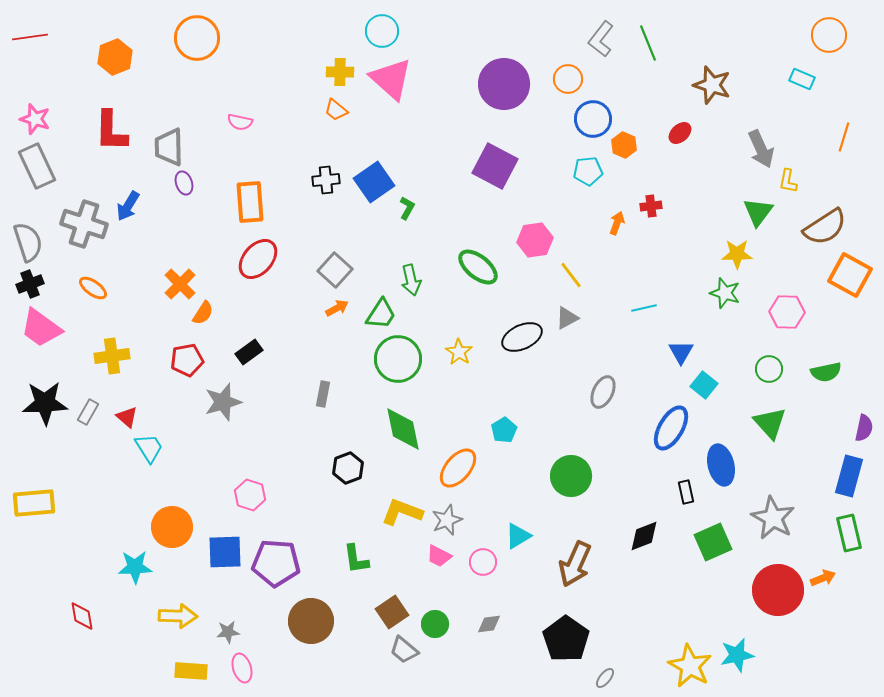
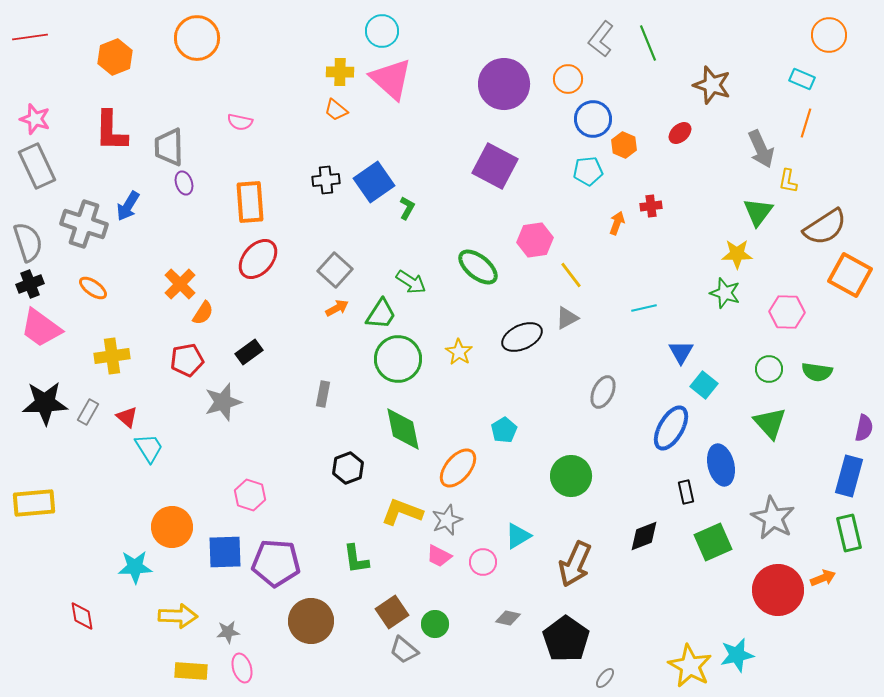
orange line at (844, 137): moved 38 px left, 14 px up
green arrow at (411, 280): moved 2 px down; rotated 44 degrees counterclockwise
green semicircle at (826, 372): moved 9 px left; rotated 20 degrees clockwise
gray diamond at (489, 624): moved 19 px right, 6 px up; rotated 20 degrees clockwise
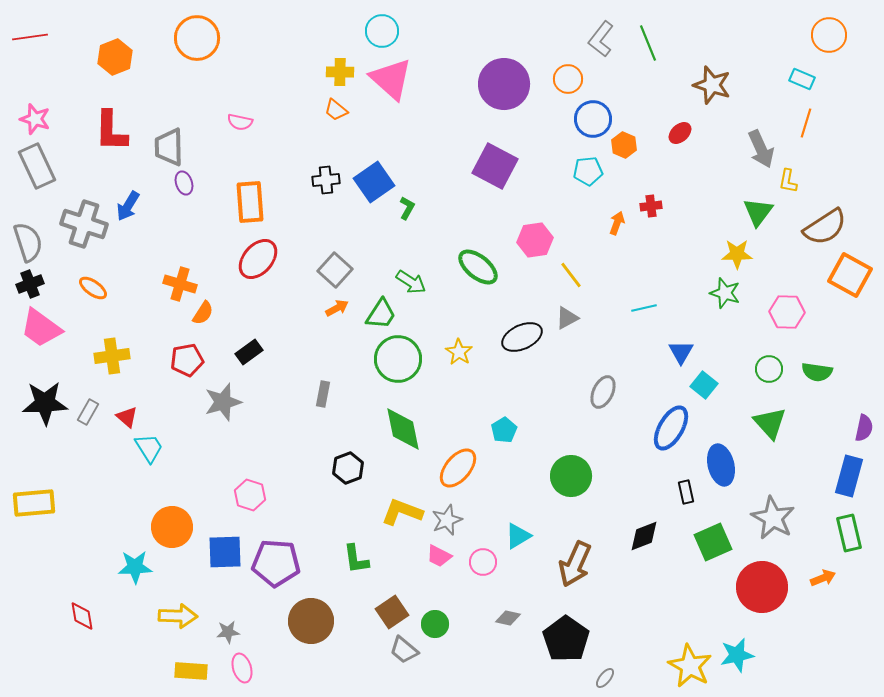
orange cross at (180, 284): rotated 28 degrees counterclockwise
red circle at (778, 590): moved 16 px left, 3 px up
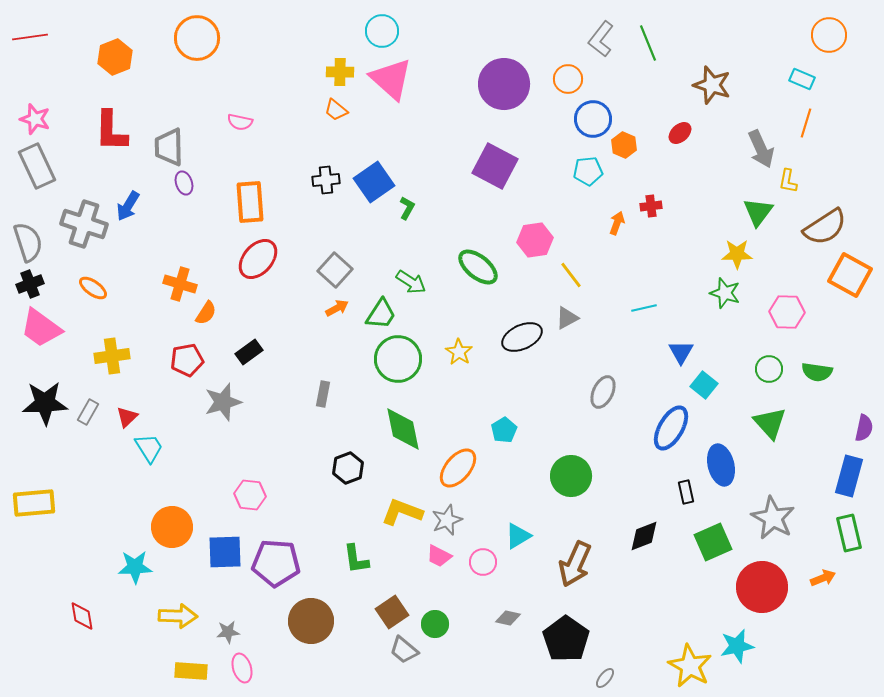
orange semicircle at (203, 313): moved 3 px right
red triangle at (127, 417): rotated 35 degrees clockwise
pink hexagon at (250, 495): rotated 12 degrees counterclockwise
cyan star at (737, 655): moved 9 px up
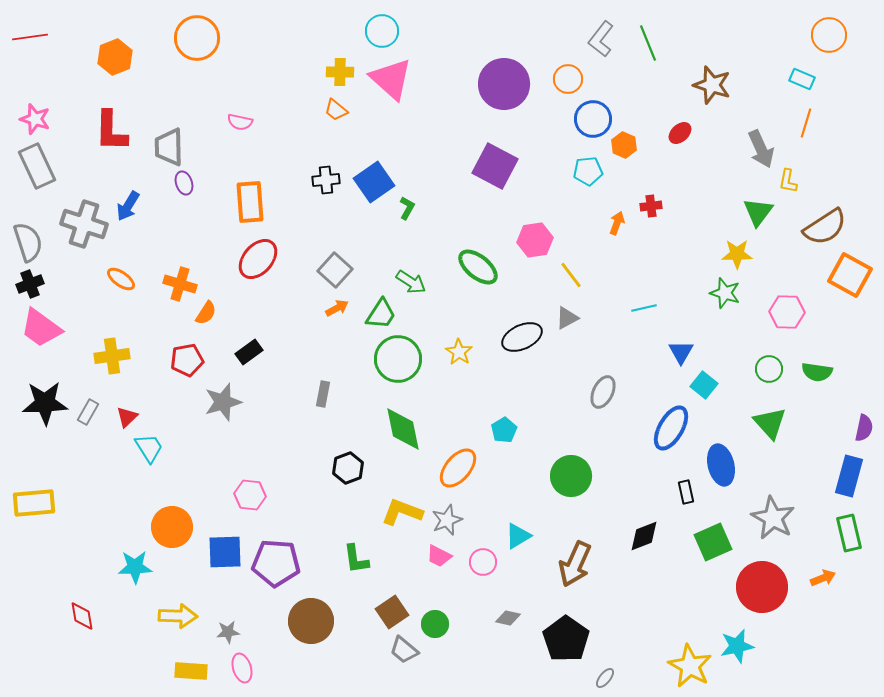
orange ellipse at (93, 288): moved 28 px right, 9 px up
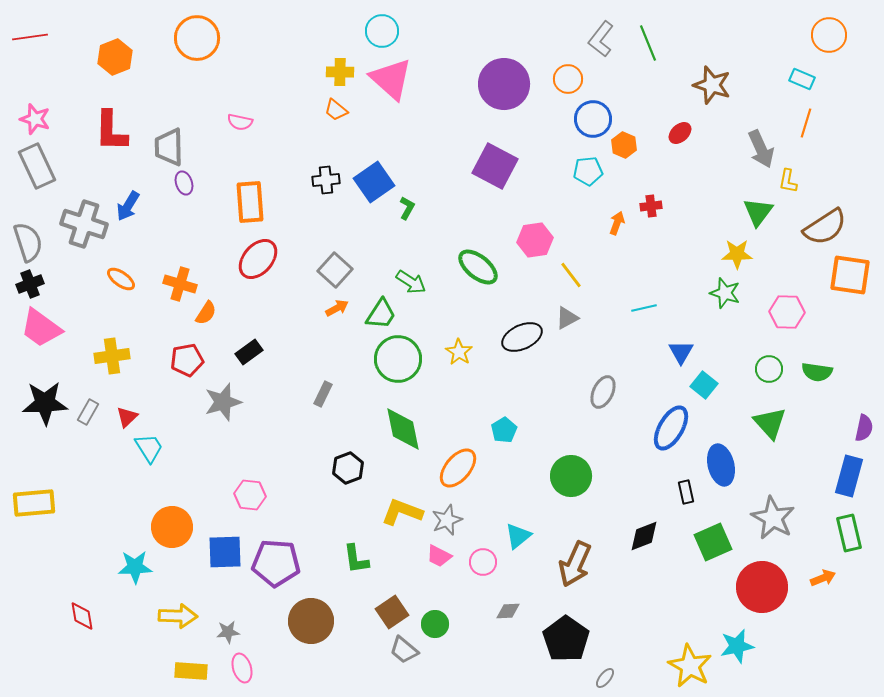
orange square at (850, 275): rotated 21 degrees counterclockwise
gray rectangle at (323, 394): rotated 15 degrees clockwise
cyan triangle at (518, 536): rotated 8 degrees counterclockwise
gray diamond at (508, 618): moved 7 px up; rotated 15 degrees counterclockwise
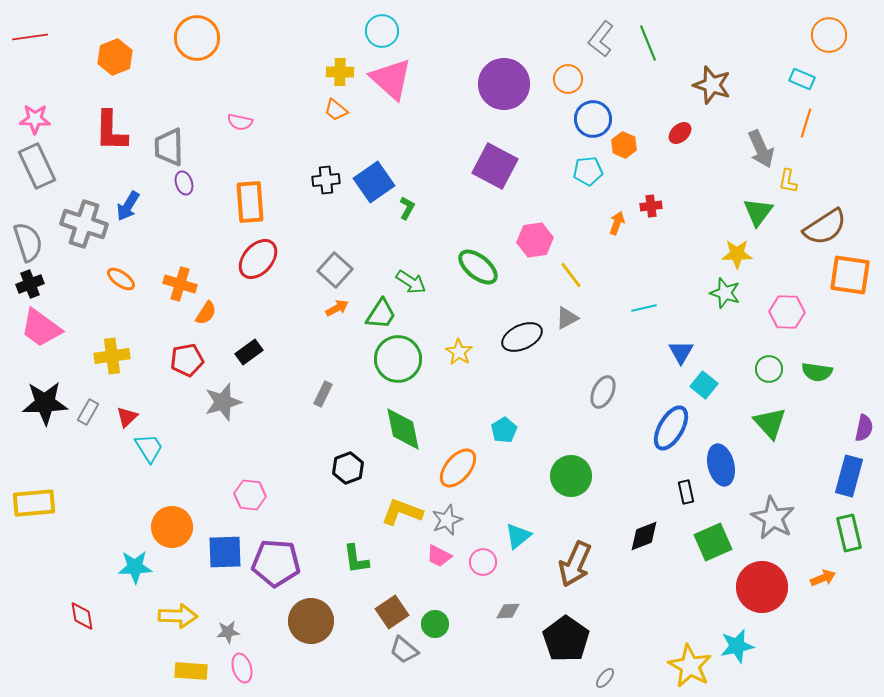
pink star at (35, 119): rotated 16 degrees counterclockwise
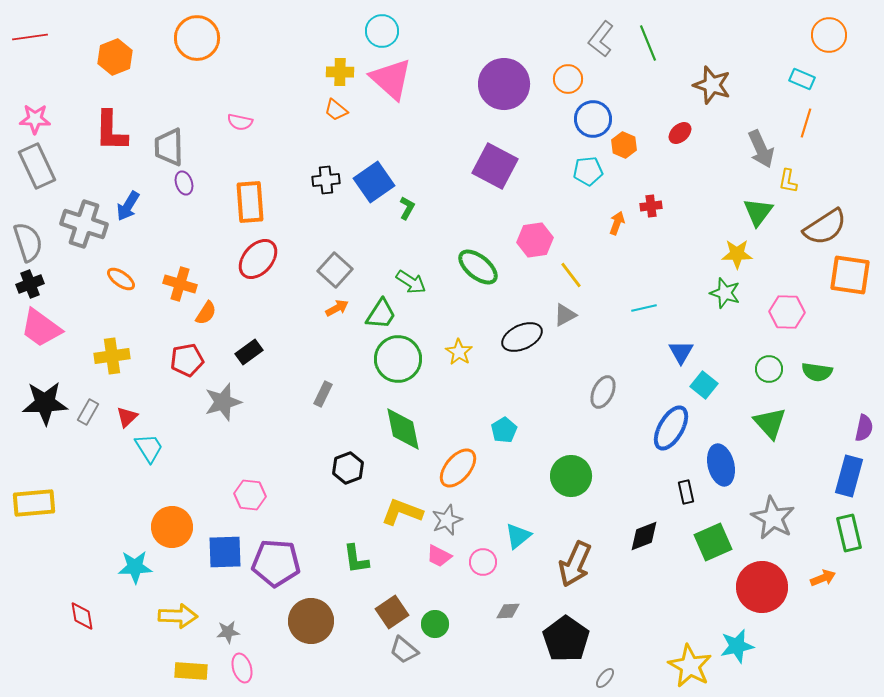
gray triangle at (567, 318): moved 2 px left, 3 px up
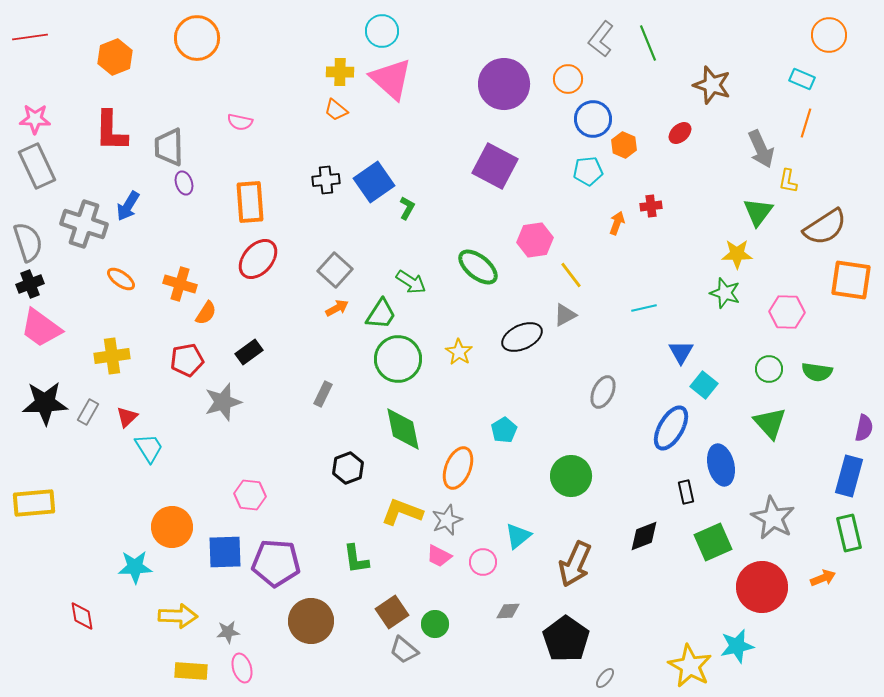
orange square at (850, 275): moved 1 px right, 5 px down
orange ellipse at (458, 468): rotated 18 degrees counterclockwise
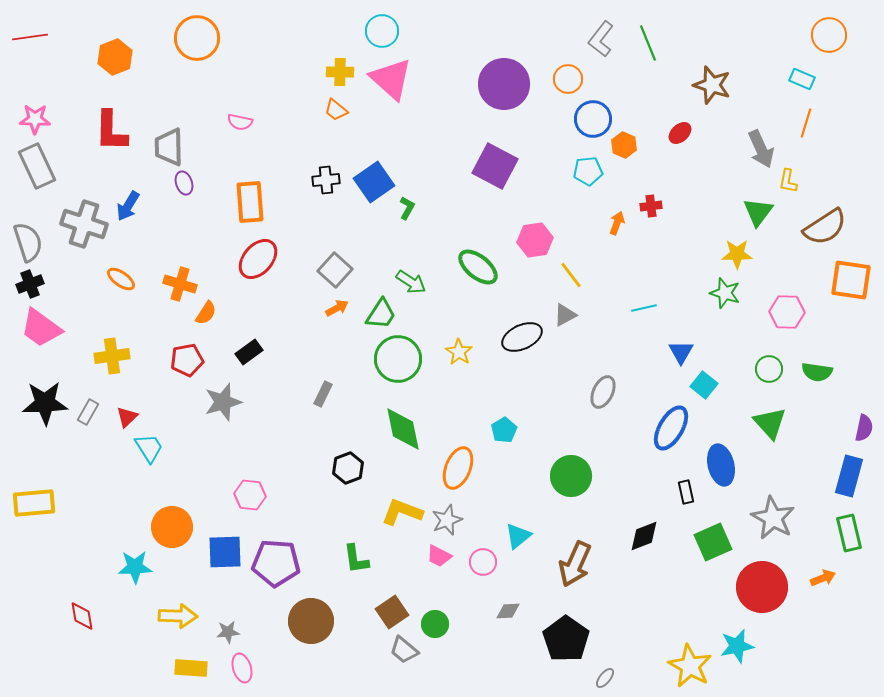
yellow rectangle at (191, 671): moved 3 px up
